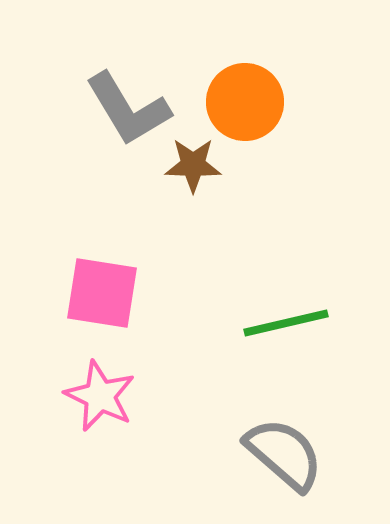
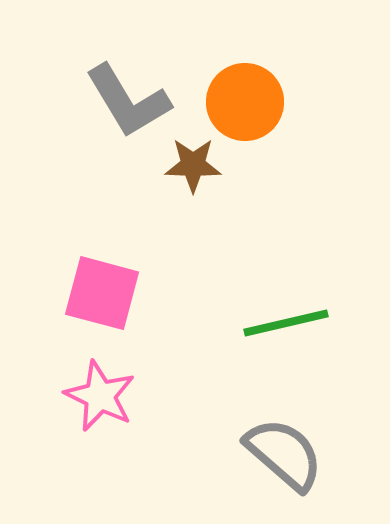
gray L-shape: moved 8 px up
pink square: rotated 6 degrees clockwise
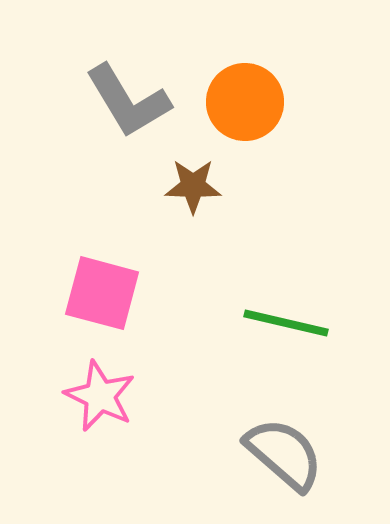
brown star: moved 21 px down
green line: rotated 26 degrees clockwise
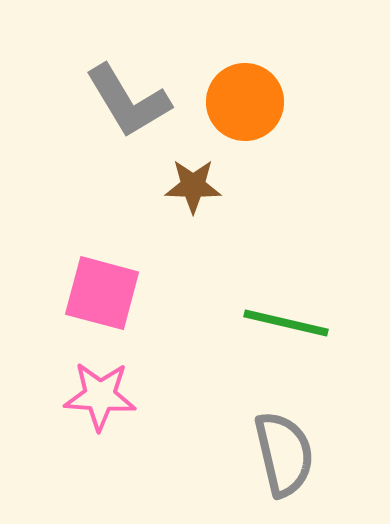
pink star: rotated 22 degrees counterclockwise
gray semicircle: rotated 36 degrees clockwise
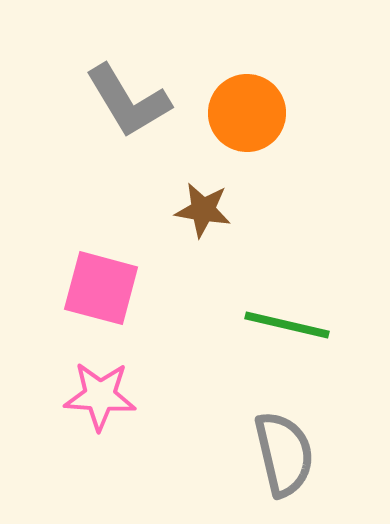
orange circle: moved 2 px right, 11 px down
brown star: moved 10 px right, 24 px down; rotated 8 degrees clockwise
pink square: moved 1 px left, 5 px up
green line: moved 1 px right, 2 px down
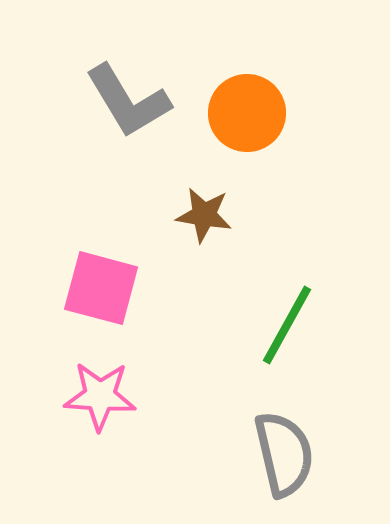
brown star: moved 1 px right, 5 px down
green line: rotated 74 degrees counterclockwise
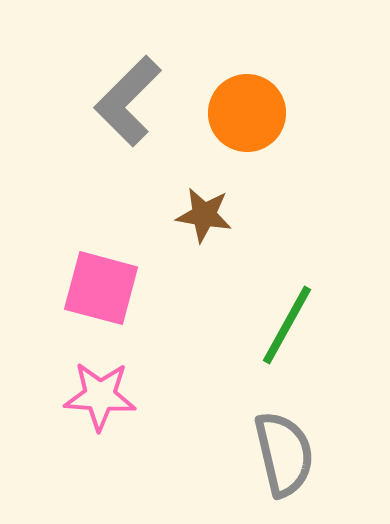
gray L-shape: rotated 76 degrees clockwise
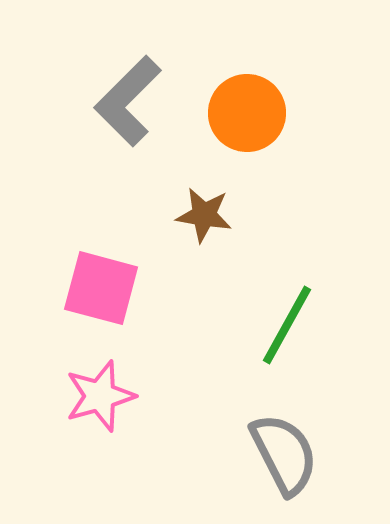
pink star: rotated 20 degrees counterclockwise
gray semicircle: rotated 14 degrees counterclockwise
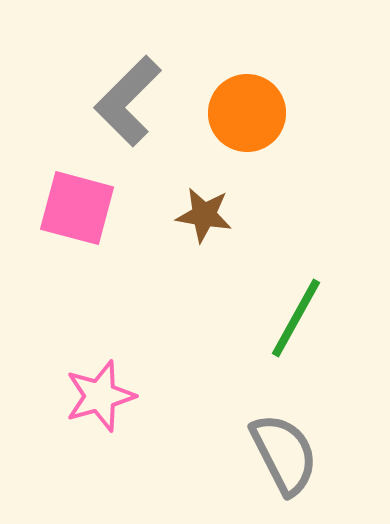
pink square: moved 24 px left, 80 px up
green line: moved 9 px right, 7 px up
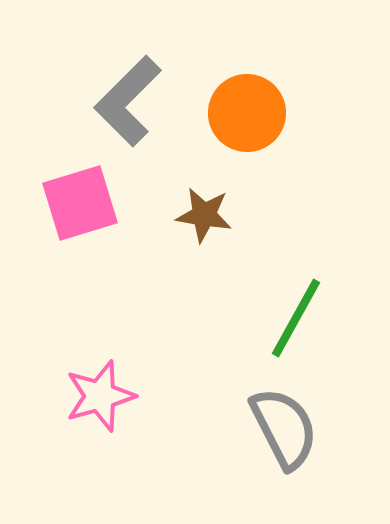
pink square: moved 3 px right, 5 px up; rotated 32 degrees counterclockwise
gray semicircle: moved 26 px up
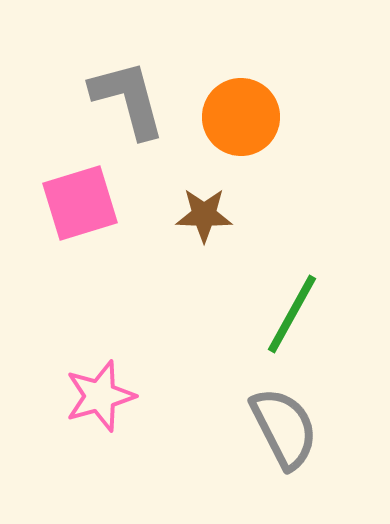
gray L-shape: moved 2 px up; rotated 120 degrees clockwise
orange circle: moved 6 px left, 4 px down
brown star: rotated 8 degrees counterclockwise
green line: moved 4 px left, 4 px up
